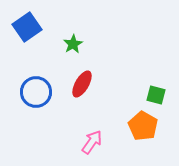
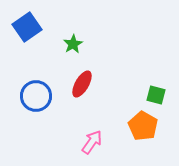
blue circle: moved 4 px down
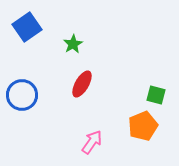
blue circle: moved 14 px left, 1 px up
orange pentagon: rotated 20 degrees clockwise
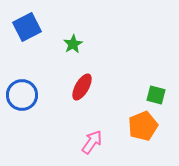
blue square: rotated 8 degrees clockwise
red ellipse: moved 3 px down
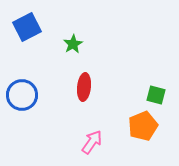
red ellipse: moved 2 px right; rotated 24 degrees counterclockwise
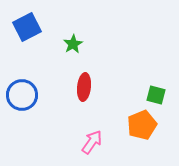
orange pentagon: moved 1 px left, 1 px up
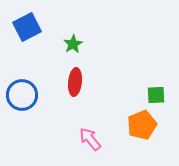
red ellipse: moved 9 px left, 5 px up
green square: rotated 18 degrees counterclockwise
pink arrow: moved 2 px left, 3 px up; rotated 75 degrees counterclockwise
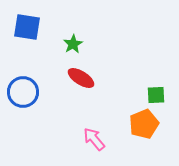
blue square: rotated 36 degrees clockwise
red ellipse: moved 6 px right, 4 px up; rotated 64 degrees counterclockwise
blue circle: moved 1 px right, 3 px up
orange pentagon: moved 2 px right, 1 px up
pink arrow: moved 4 px right
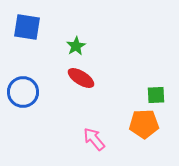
green star: moved 3 px right, 2 px down
orange pentagon: rotated 20 degrees clockwise
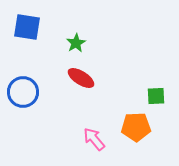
green star: moved 3 px up
green square: moved 1 px down
orange pentagon: moved 8 px left, 3 px down
